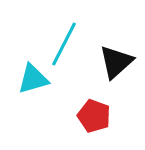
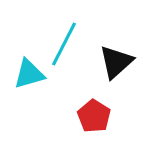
cyan triangle: moved 4 px left, 5 px up
red pentagon: rotated 12 degrees clockwise
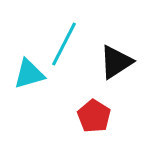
black triangle: rotated 9 degrees clockwise
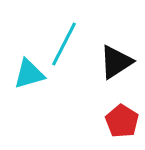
red pentagon: moved 28 px right, 5 px down
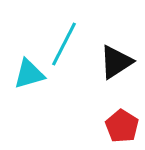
red pentagon: moved 5 px down
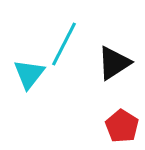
black triangle: moved 2 px left, 1 px down
cyan triangle: rotated 36 degrees counterclockwise
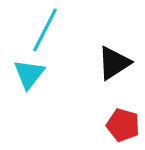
cyan line: moved 19 px left, 14 px up
red pentagon: moved 1 px right, 1 px up; rotated 16 degrees counterclockwise
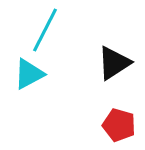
cyan triangle: rotated 24 degrees clockwise
red pentagon: moved 4 px left
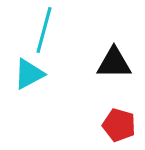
cyan line: moved 1 px left; rotated 12 degrees counterclockwise
black triangle: rotated 33 degrees clockwise
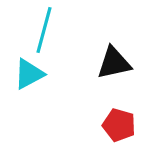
black triangle: rotated 12 degrees counterclockwise
